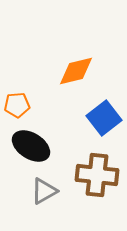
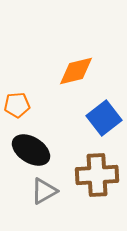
black ellipse: moved 4 px down
brown cross: rotated 9 degrees counterclockwise
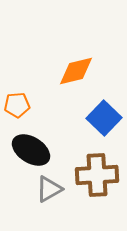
blue square: rotated 8 degrees counterclockwise
gray triangle: moved 5 px right, 2 px up
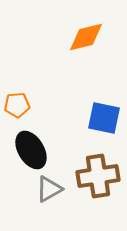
orange diamond: moved 10 px right, 34 px up
blue square: rotated 32 degrees counterclockwise
black ellipse: rotated 27 degrees clockwise
brown cross: moved 1 px right, 1 px down; rotated 6 degrees counterclockwise
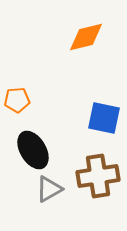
orange pentagon: moved 5 px up
black ellipse: moved 2 px right
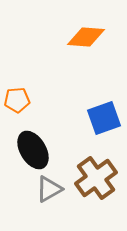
orange diamond: rotated 18 degrees clockwise
blue square: rotated 32 degrees counterclockwise
brown cross: moved 2 px left, 2 px down; rotated 27 degrees counterclockwise
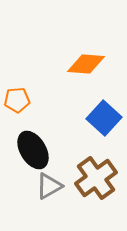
orange diamond: moved 27 px down
blue square: rotated 28 degrees counterclockwise
gray triangle: moved 3 px up
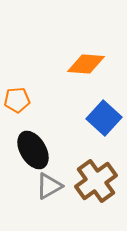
brown cross: moved 3 px down
